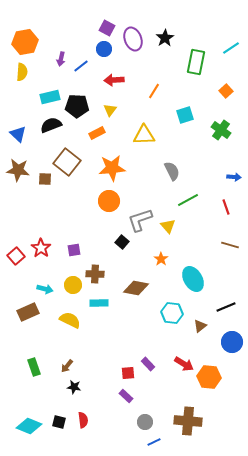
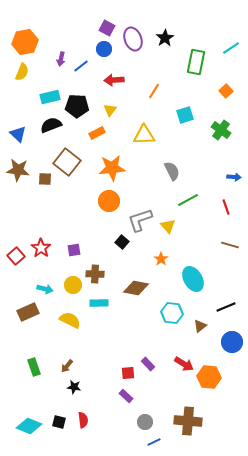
yellow semicircle at (22, 72): rotated 18 degrees clockwise
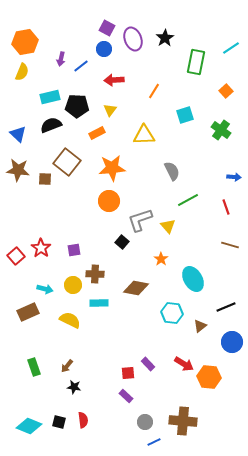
brown cross at (188, 421): moved 5 px left
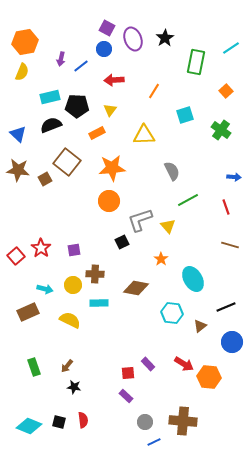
brown square at (45, 179): rotated 32 degrees counterclockwise
black square at (122, 242): rotated 24 degrees clockwise
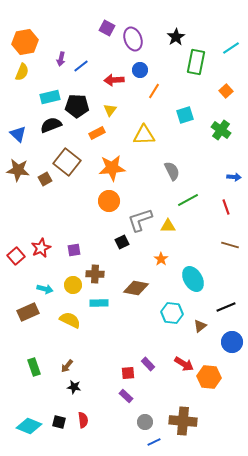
black star at (165, 38): moved 11 px right, 1 px up
blue circle at (104, 49): moved 36 px right, 21 px down
yellow triangle at (168, 226): rotated 49 degrees counterclockwise
red star at (41, 248): rotated 12 degrees clockwise
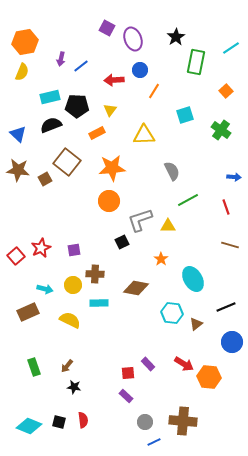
brown triangle at (200, 326): moved 4 px left, 2 px up
